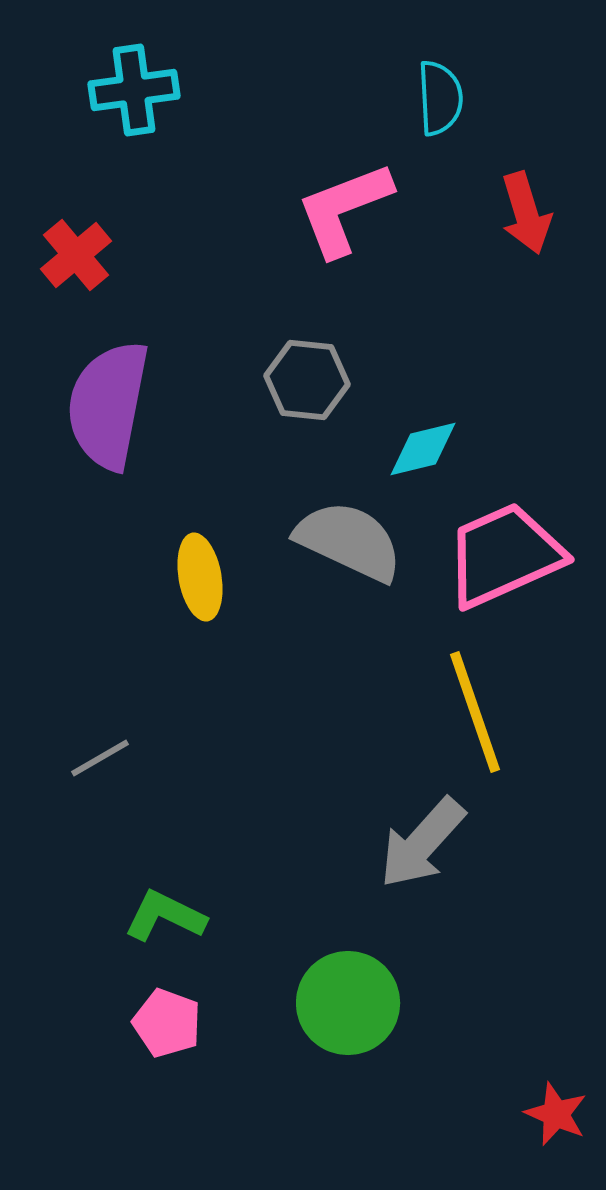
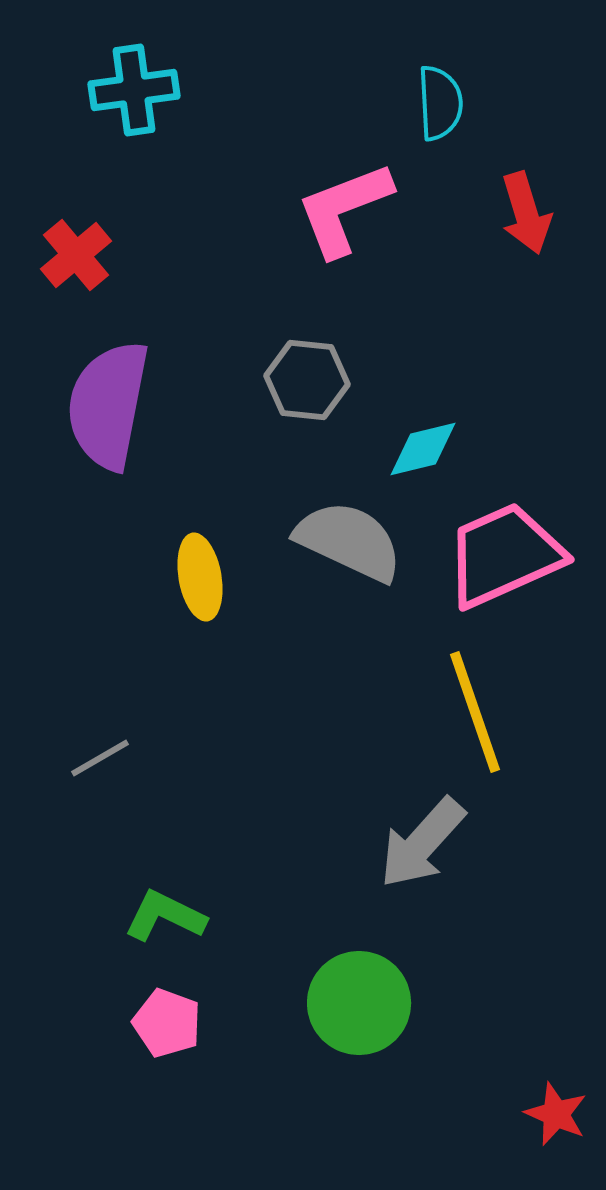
cyan semicircle: moved 5 px down
green circle: moved 11 px right
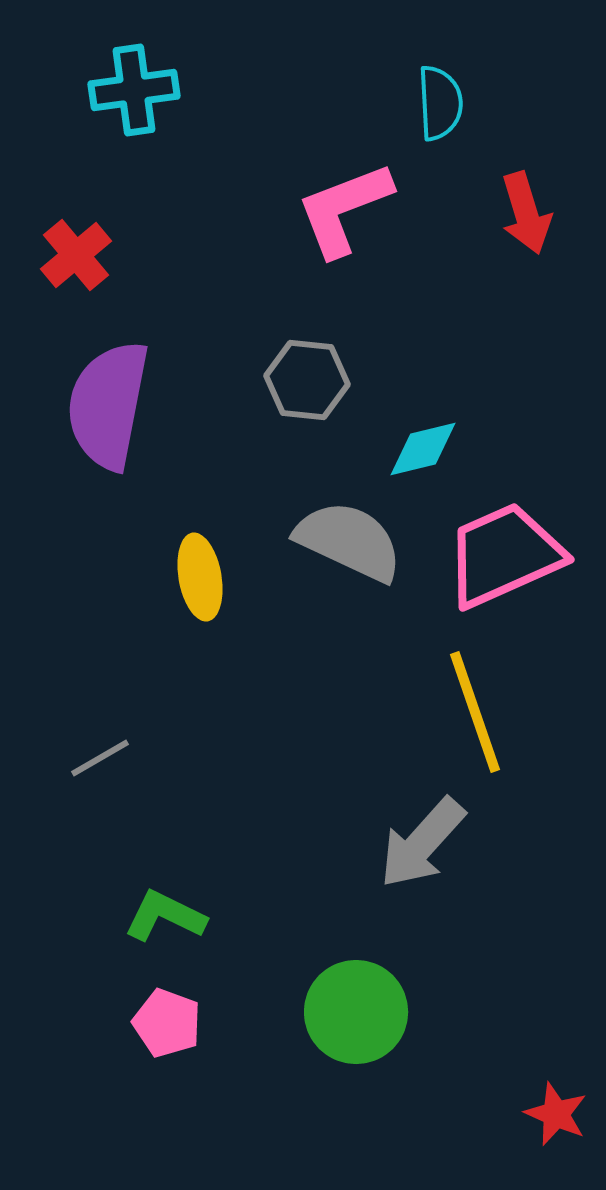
green circle: moved 3 px left, 9 px down
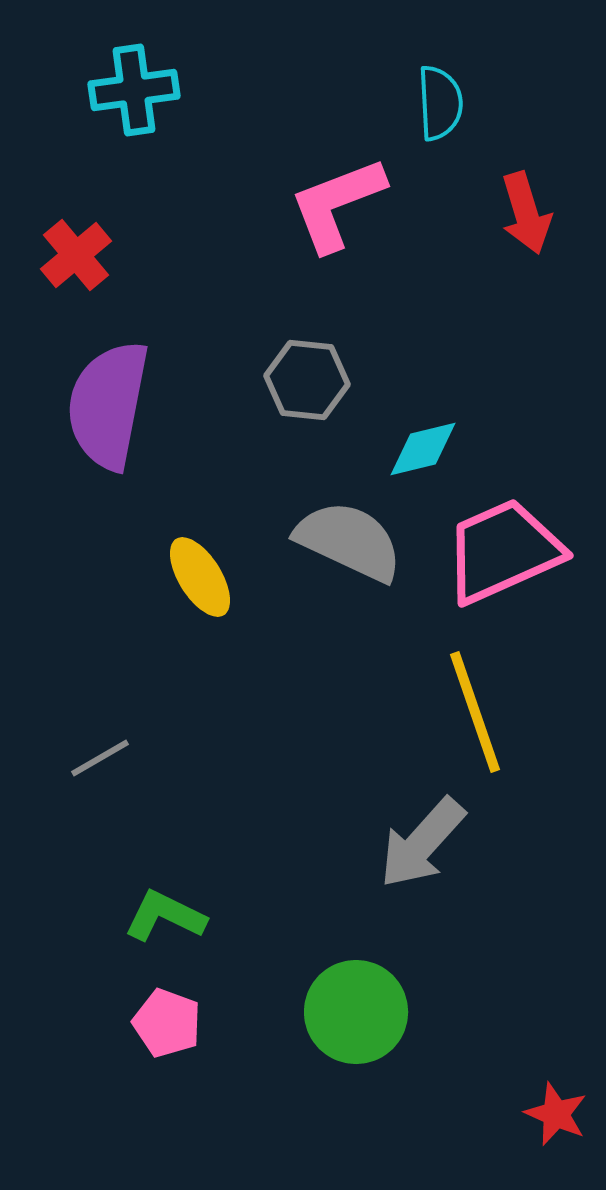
pink L-shape: moved 7 px left, 5 px up
pink trapezoid: moved 1 px left, 4 px up
yellow ellipse: rotated 22 degrees counterclockwise
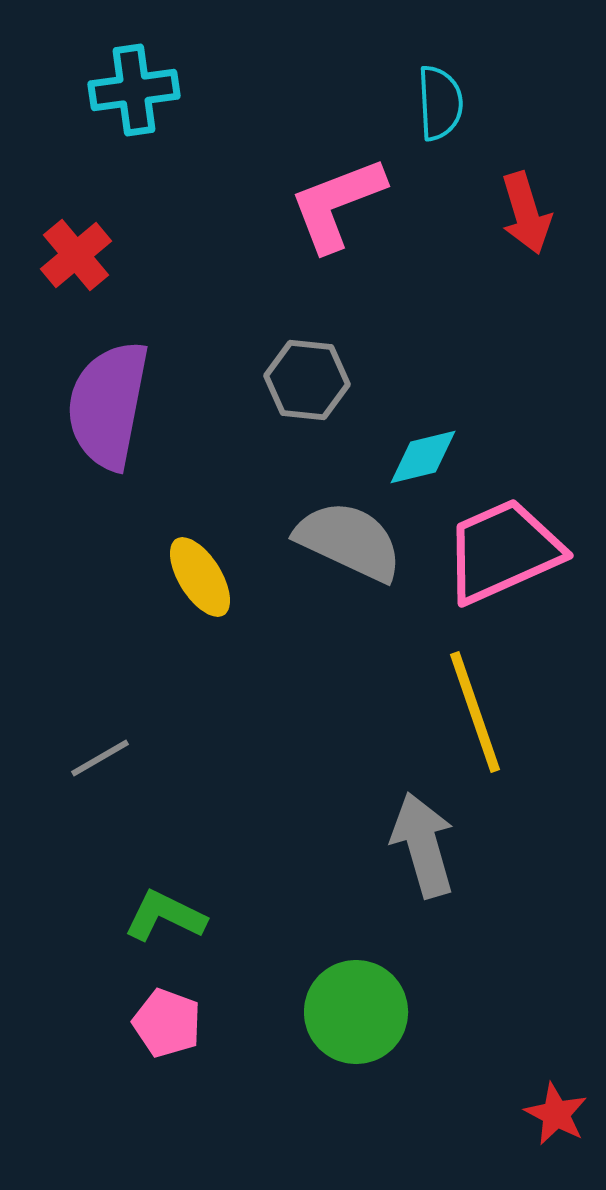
cyan diamond: moved 8 px down
gray arrow: moved 1 px right, 2 px down; rotated 122 degrees clockwise
red star: rotated 4 degrees clockwise
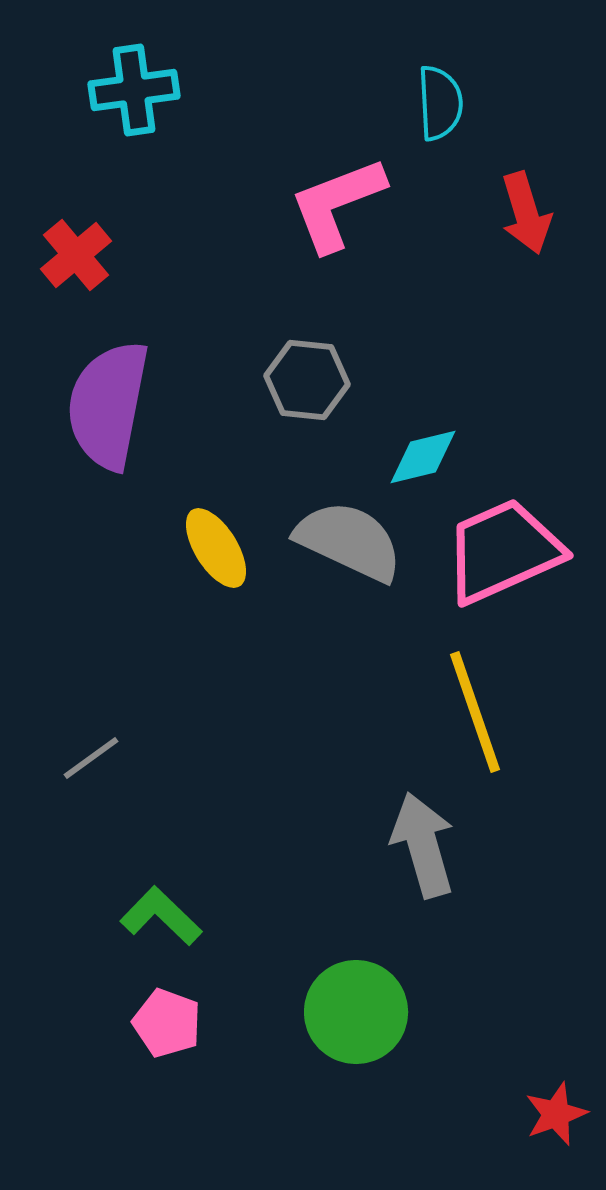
yellow ellipse: moved 16 px right, 29 px up
gray line: moved 9 px left; rotated 6 degrees counterclockwise
green L-shape: moved 4 px left; rotated 18 degrees clockwise
red star: rotated 24 degrees clockwise
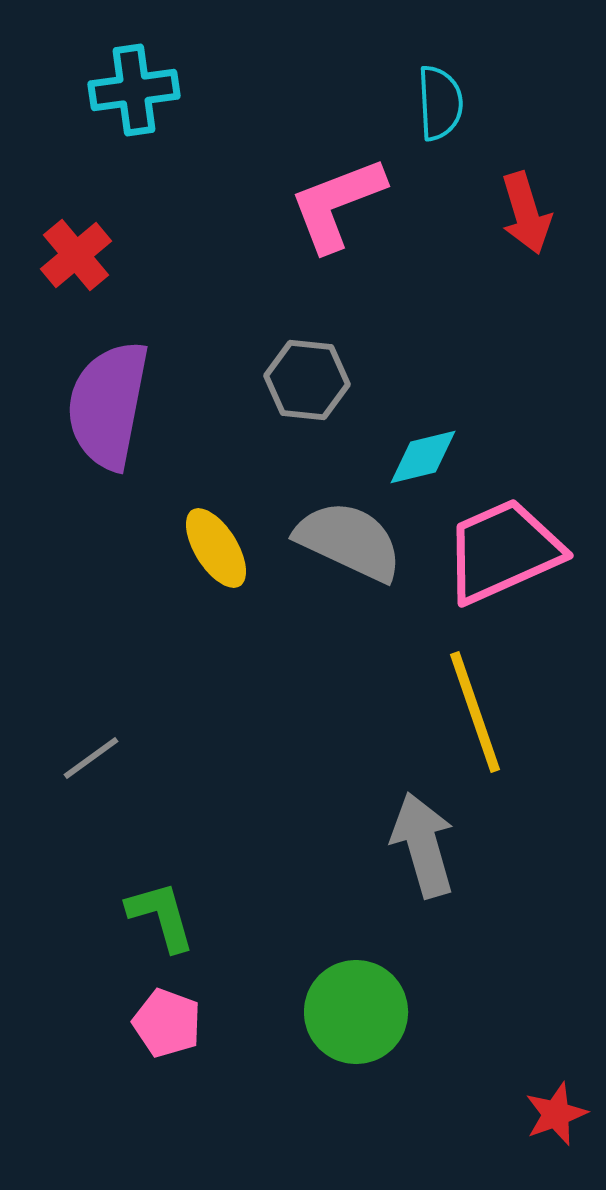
green L-shape: rotated 30 degrees clockwise
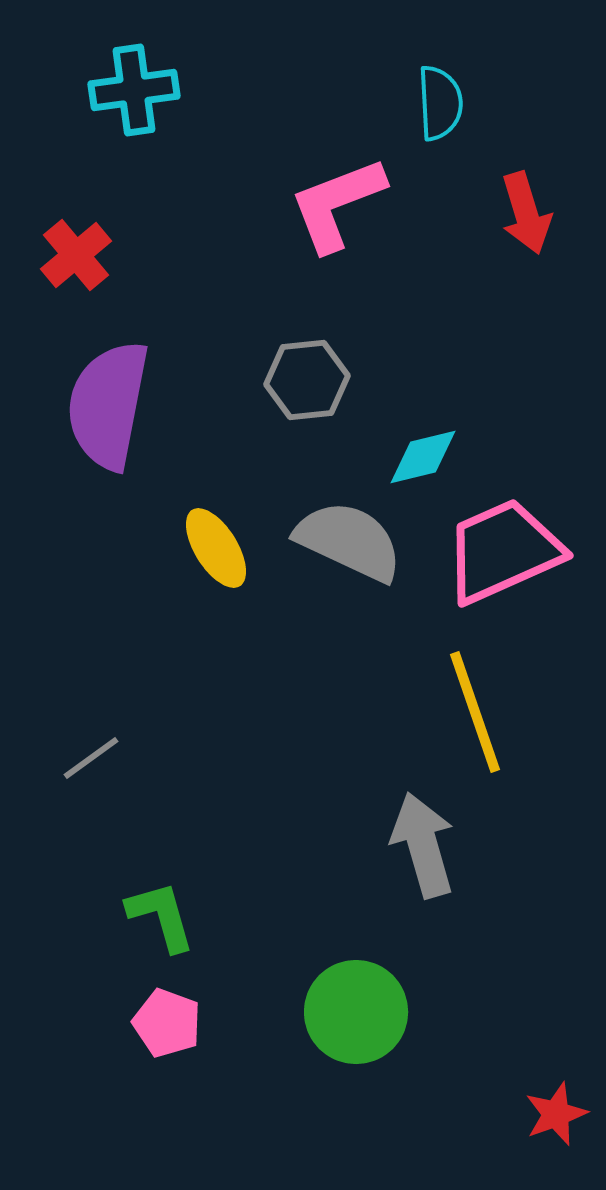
gray hexagon: rotated 12 degrees counterclockwise
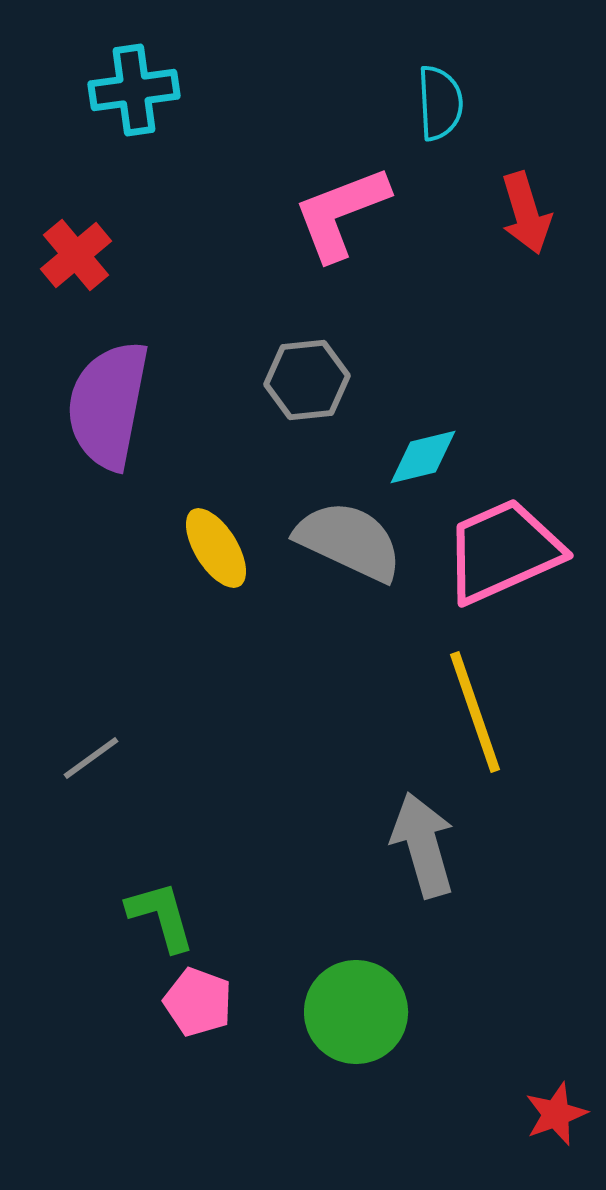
pink L-shape: moved 4 px right, 9 px down
pink pentagon: moved 31 px right, 21 px up
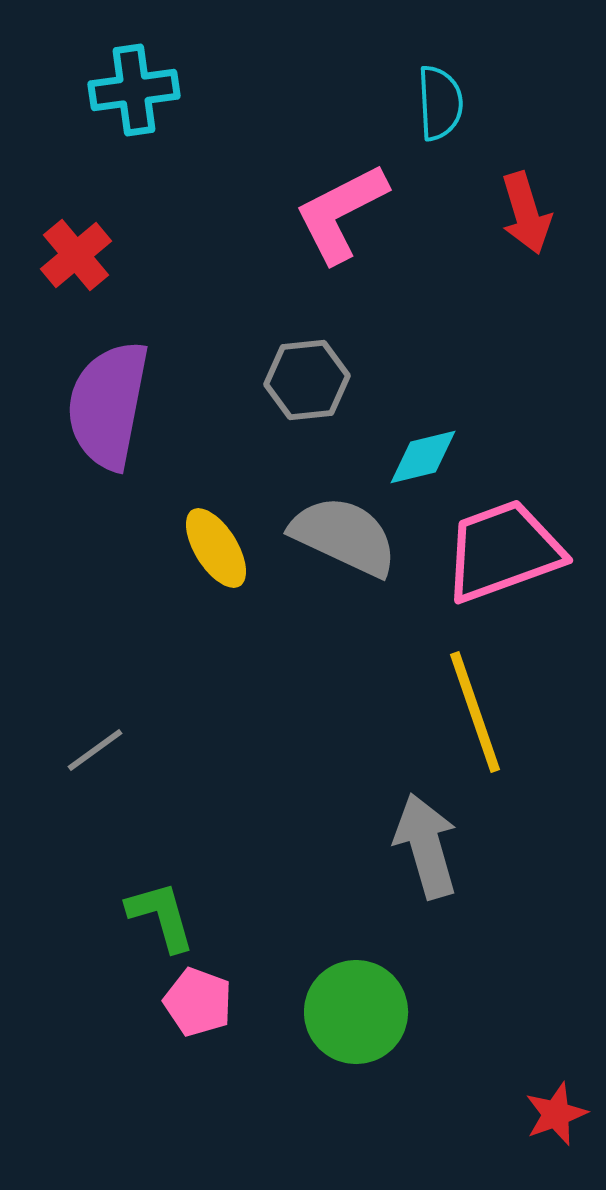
pink L-shape: rotated 6 degrees counterclockwise
gray semicircle: moved 5 px left, 5 px up
pink trapezoid: rotated 4 degrees clockwise
gray line: moved 4 px right, 8 px up
gray arrow: moved 3 px right, 1 px down
